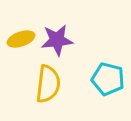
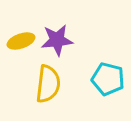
yellow ellipse: moved 2 px down
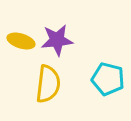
yellow ellipse: rotated 36 degrees clockwise
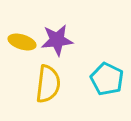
yellow ellipse: moved 1 px right, 1 px down
cyan pentagon: moved 1 px left; rotated 12 degrees clockwise
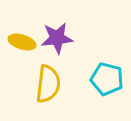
purple star: moved 2 px up
cyan pentagon: rotated 12 degrees counterclockwise
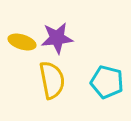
cyan pentagon: moved 3 px down
yellow semicircle: moved 4 px right, 4 px up; rotated 18 degrees counterclockwise
